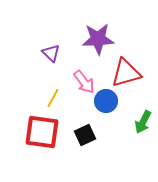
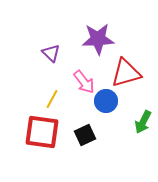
yellow line: moved 1 px left, 1 px down
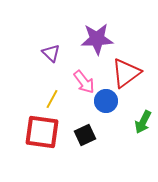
purple star: moved 1 px left
red triangle: rotated 20 degrees counterclockwise
